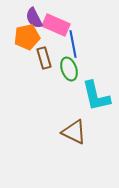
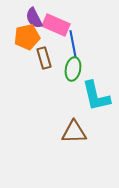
green ellipse: moved 4 px right; rotated 30 degrees clockwise
brown triangle: rotated 28 degrees counterclockwise
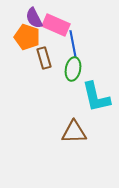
orange pentagon: rotated 30 degrees clockwise
cyan L-shape: moved 1 px down
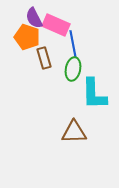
cyan L-shape: moved 2 px left, 3 px up; rotated 12 degrees clockwise
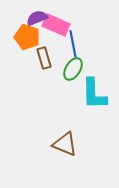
purple semicircle: moved 3 px right; rotated 95 degrees clockwise
green ellipse: rotated 20 degrees clockwise
brown triangle: moved 9 px left, 12 px down; rotated 24 degrees clockwise
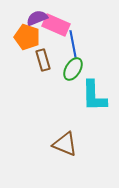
brown rectangle: moved 1 px left, 2 px down
cyan L-shape: moved 2 px down
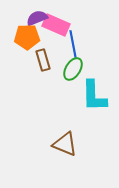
orange pentagon: rotated 20 degrees counterclockwise
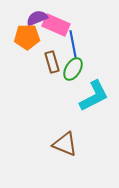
brown rectangle: moved 9 px right, 2 px down
cyan L-shape: rotated 116 degrees counterclockwise
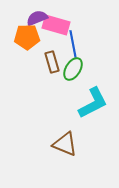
pink rectangle: rotated 8 degrees counterclockwise
cyan L-shape: moved 1 px left, 7 px down
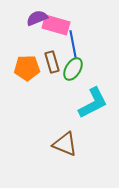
orange pentagon: moved 31 px down
